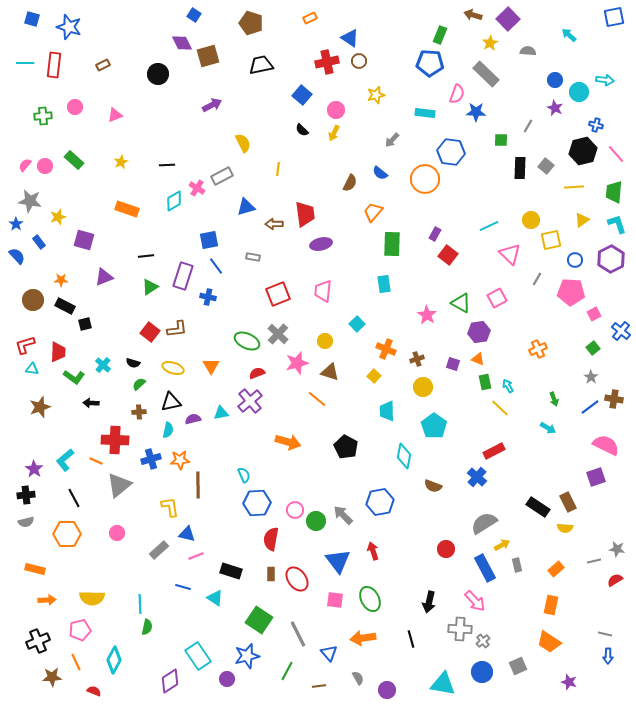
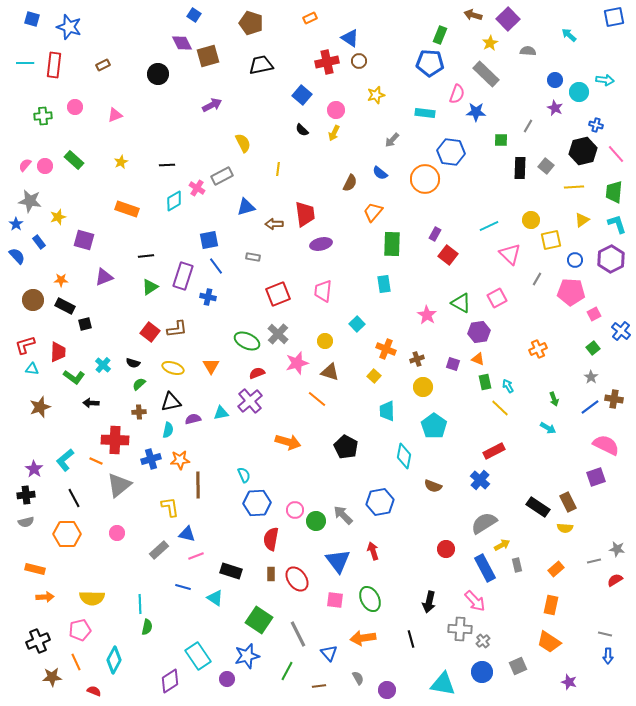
blue cross at (477, 477): moved 3 px right, 3 px down
orange arrow at (47, 600): moved 2 px left, 3 px up
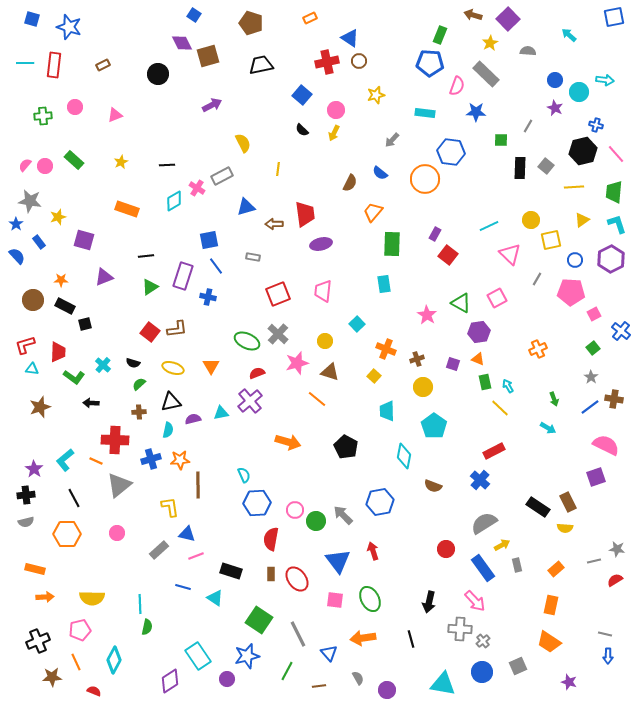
pink semicircle at (457, 94): moved 8 px up
blue rectangle at (485, 568): moved 2 px left; rotated 8 degrees counterclockwise
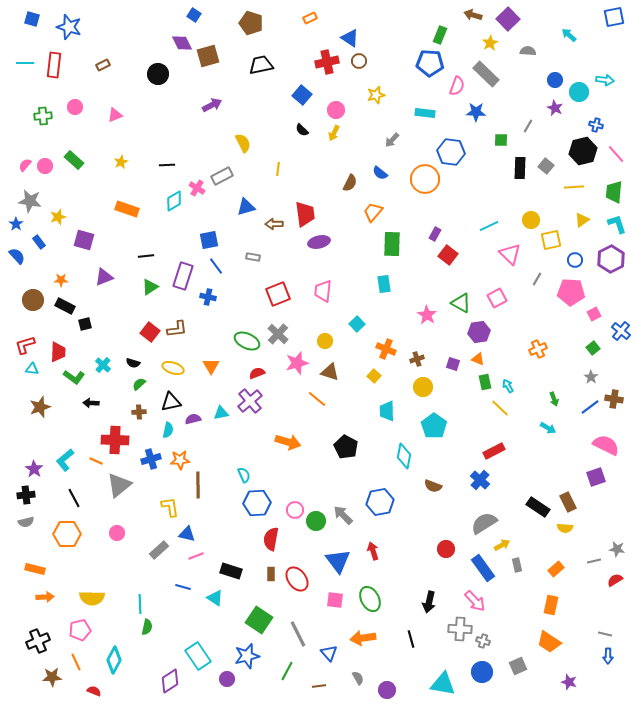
purple ellipse at (321, 244): moved 2 px left, 2 px up
gray cross at (483, 641): rotated 32 degrees counterclockwise
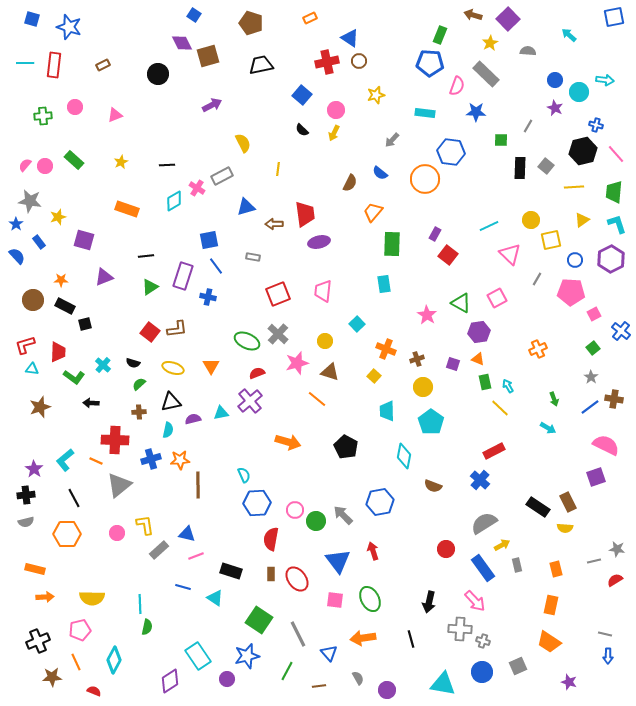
cyan pentagon at (434, 426): moved 3 px left, 4 px up
yellow L-shape at (170, 507): moved 25 px left, 18 px down
orange rectangle at (556, 569): rotated 63 degrees counterclockwise
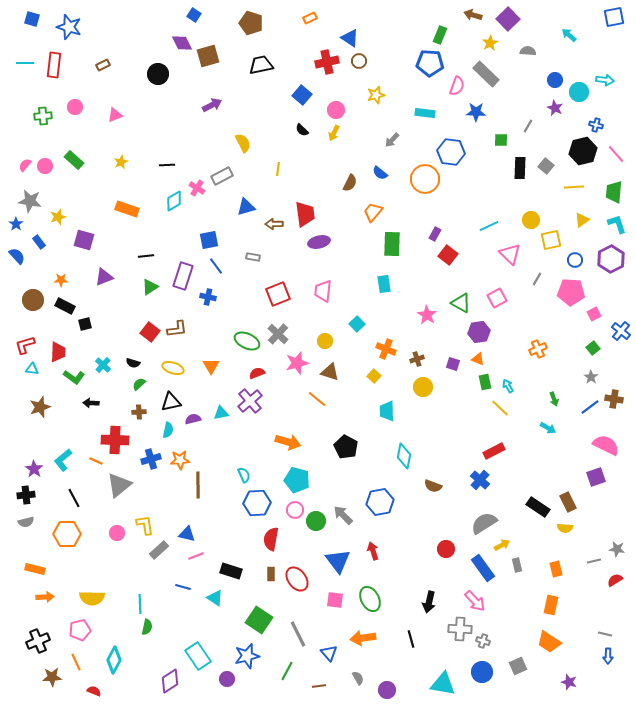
cyan pentagon at (431, 422): moved 134 px left, 58 px down; rotated 20 degrees counterclockwise
cyan L-shape at (65, 460): moved 2 px left
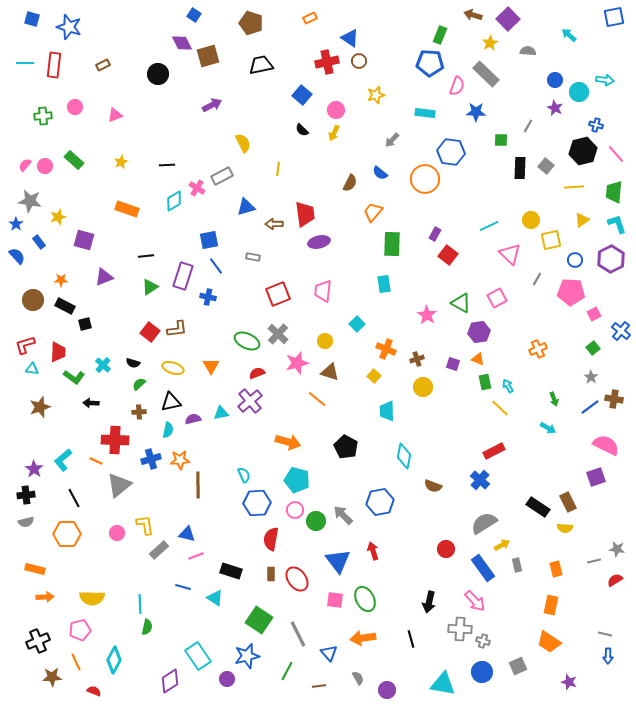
green ellipse at (370, 599): moved 5 px left
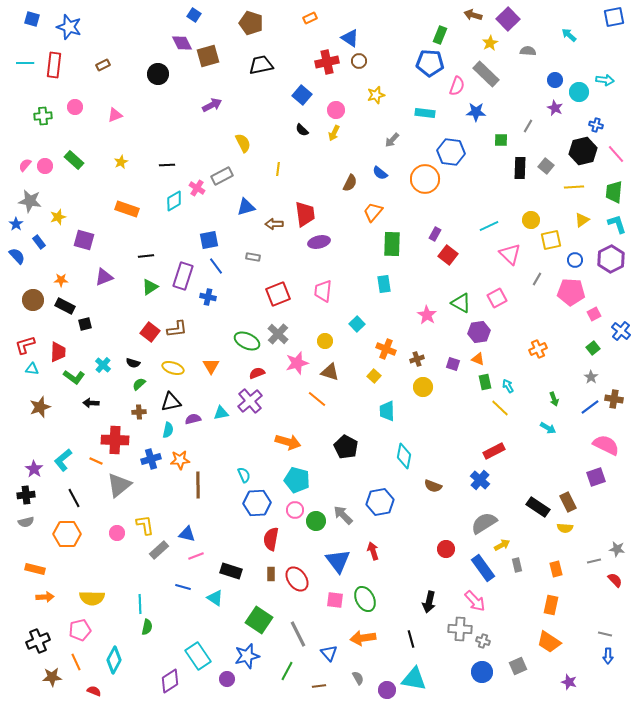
red semicircle at (615, 580): rotated 77 degrees clockwise
cyan triangle at (443, 684): moved 29 px left, 5 px up
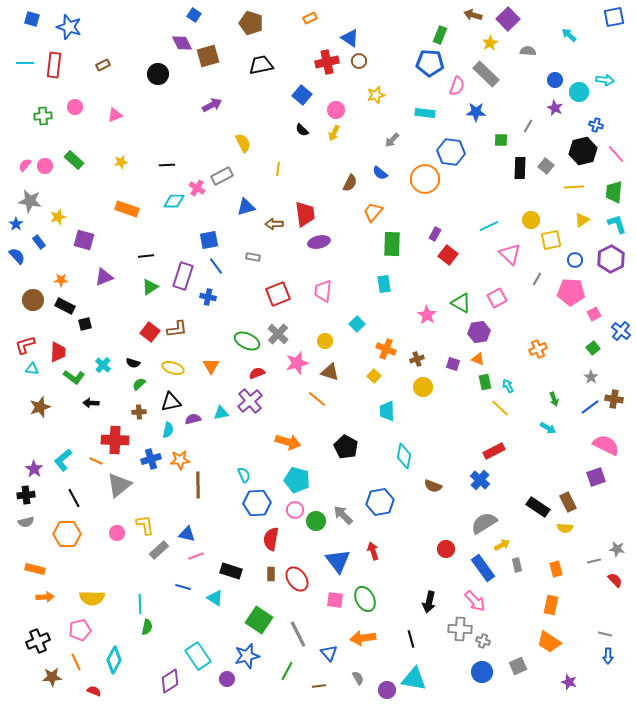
yellow star at (121, 162): rotated 16 degrees clockwise
cyan diamond at (174, 201): rotated 30 degrees clockwise
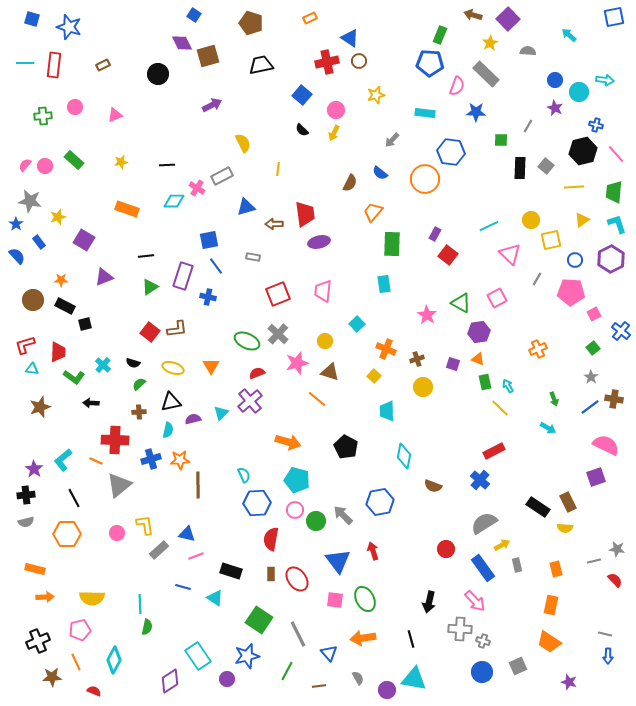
purple square at (84, 240): rotated 15 degrees clockwise
cyan triangle at (221, 413): rotated 35 degrees counterclockwise
